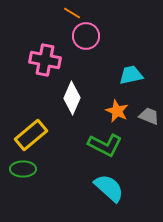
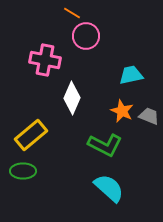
orange star: moved 5 px right
green ellipse: moved 2 px down
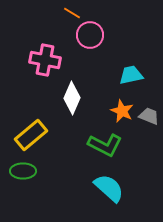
pink circle: moved 4 px right, 1 px up
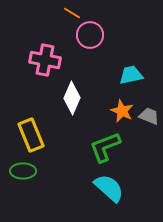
yellow rectangle: rotated 72 degrees counterclockwise
green L-shape: moved 2 px down; rotated 132 degrees clockwise
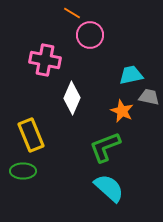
gray trapezoid: moved 19 px up; rotated 10 degrees counterclockwise
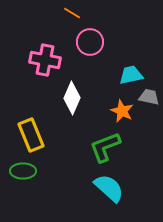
pink circle: moved 7 px down
